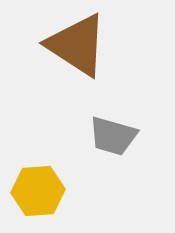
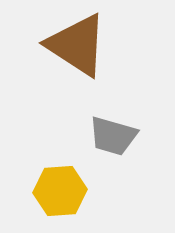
yellow hexagon: moved 22 px right
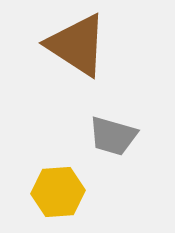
yellow hexagon: moved 2 px left, 1 px down
